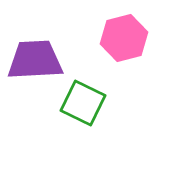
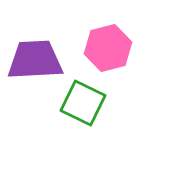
pink hexagon: moved 16 px left, 10 px down
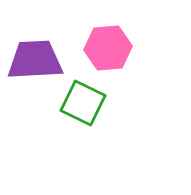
pink hexagon: rotated 9 degrees clockwise
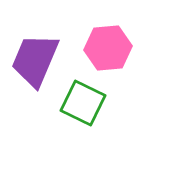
purple trapezoid: rotated 64 degrees counterclockwise
